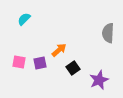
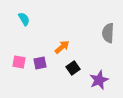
cyan semicircle: rotated 104 degrees clockwise
orange arrow: moved 3 px right, 3 px up
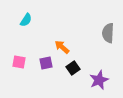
cyan semicircle: moved 2 px right, 1 px down; rotated 64 degrees clockwise
orange arrow: rotated 98 degrees counterclockwise
purple square: moved 6 px right
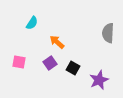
cyan semicircle: moved 6 px right, 3 px down
orange arrow: moved 5 px left, 5 px up
purple square: moved 4 px right; rotated 24 degrees counterclockwise
black square: rotated 24 degrees counterclockwise
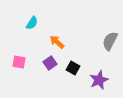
gray semicircle: moved 2 px right, 8 px down; rotated 24 degrees clockwise
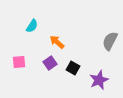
cyan semicircle: moved 3 px down
pink square: rotated 16 degrees counterclockwise
